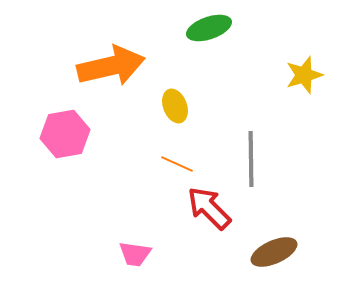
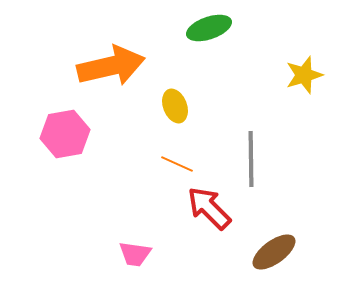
brown ellipse: rotated 12 degrees counterclockwise
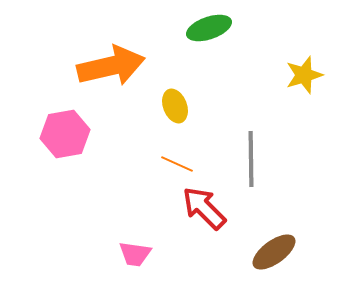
red arrow: moved 5 px left
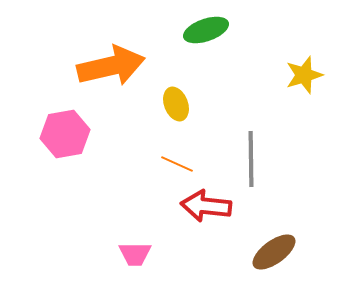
green ellipse: moved 3 px left, 2 px down
yellow ellipse: moved 1 px right, 2 px up
red arrow: moved 2 px right, 2 px up; rotated 39 degrees counterclockwise
pink trapezoid: rotated 8 degrees counterclockwise
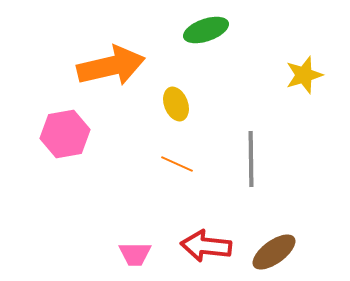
red arrow: moved 40 px down
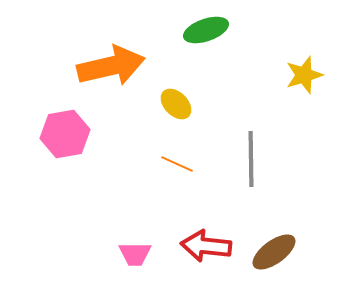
yellow ellipse: rotated 24 degrees counterclockwise
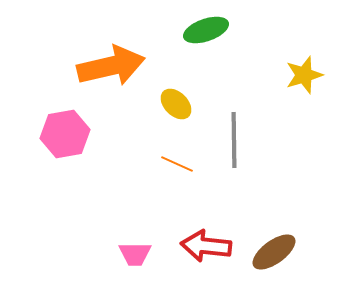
gray line: moved 17 px left, 19 px up
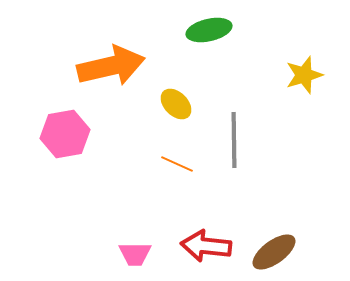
green ellipse: moved 3 px right; rotated 6 degrees clockwise
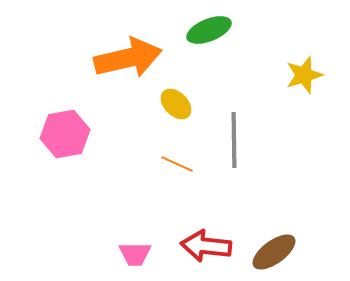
green ellipse: rotated 9 degrees counterclockwise
orange arrow: moved 17 px right, 8 px up
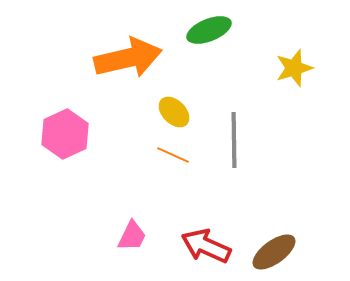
yellow star: moved 10 px left, 7 px up
yellow ellipse: moved 2 px left, 8 px down
pink hexagon: rotated 15 degrees counterclockwise
orange line: moved 4 px left, 9 px up
red arrow: rotated 18 degrees clockwise
pink trapezoid: moved 3 px left, 18 px up; rotated 64 degrees counterclockwise
